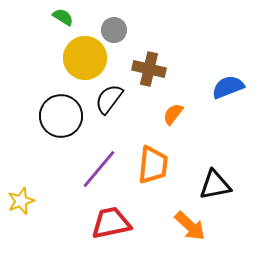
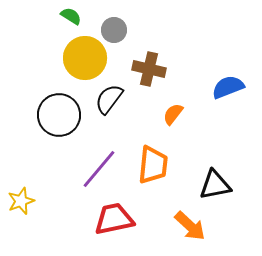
green semicircle: moved 8 px right, 1 px up
black circle: moved 2 px left, 1 px up
red trapezoid: moved 3 px right, 4 px up
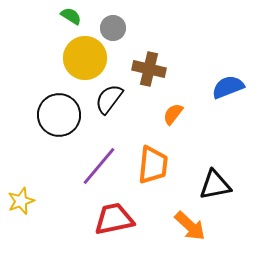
gray circle: moved 1 px left, 2 px up
purple line: moved 3 px up
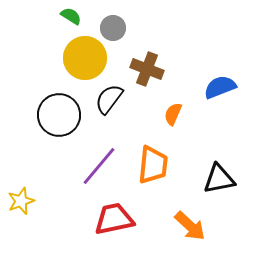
brown cross: moved 2 px left; rotated 8 degrees clockwise
blue semicircle: moved 8 px left
orange semicircle: rotated 15 degrees counterclockwise
black triangle: moved 4 px right, 6 px up
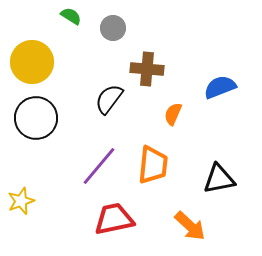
yellow circle: moved 53 px left, 4 px down
brown cross: rotated 16 degrees counterclockwise
black circle: moved 23 px left, 3 px down
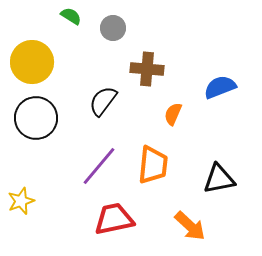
black semicircle: moved 6 px left, 2 px down
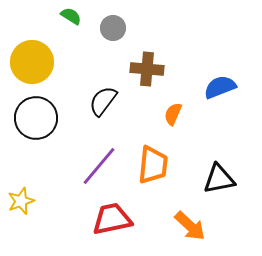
red trapezoid: moved 2 px left
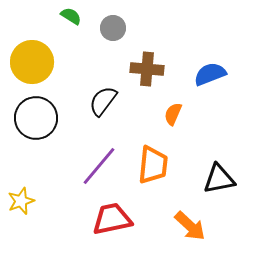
blue semicircle: moved 10 px left, 13 px up
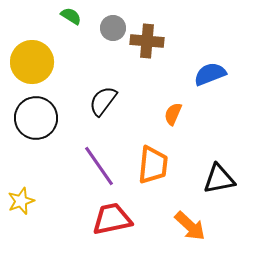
brown cross: moved 28 px up
purple line: rotated 75 degrees counterclockwise
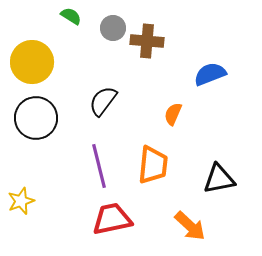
purple line: rotated 21 degrees clockwise
